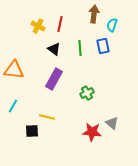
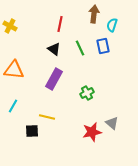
yellow cross: moved 28 px left
green line: rotated 21 degrees counterclockwise
red star: rotated 18 degrees counterclockwise
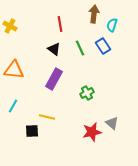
red line: rotated 21 degrees counterclockwise
blue rectangle: rotated 21 degrees counterclockwise
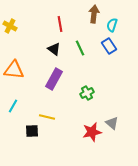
blue rectangle: moved 6 px right
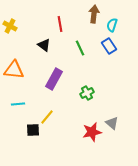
black triangle: moved 10 px left, 4 px up
cyan line: moved 5 px right, 2 px up; rotated 56 degrees clockwise
yellow line: rotated 63 degrees counterclockwise
black square: moved 1 px right, 1 px up
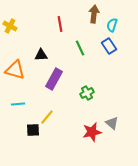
black triangle: moved 3 px left, 10 px down; rotated 40 degrees counterclockwise
orange triangle: moved 1 px right; rotated 10 degrees clockwise
